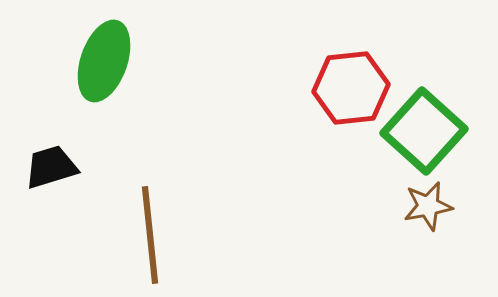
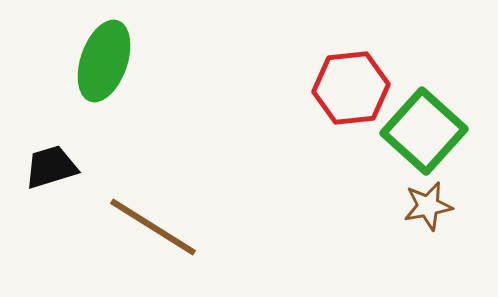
brown line: moved 3 px right, 8 px up; rotated 52 degrees counterclockwise
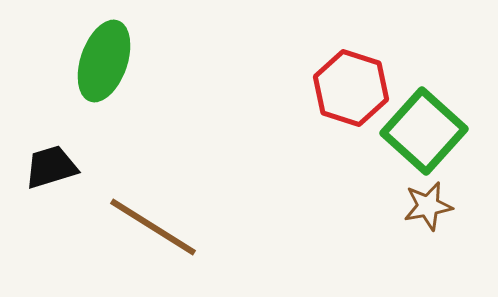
red hexagon: rotated 24 degrees clockwise
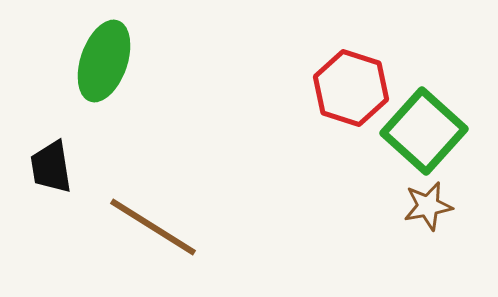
black trapezoid: rotated 82 degrees counterclockwise
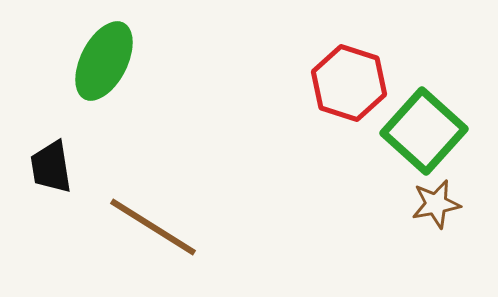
green ellipse: rotated 8 degrees clockwise
red hexagon: moved 2 px left, 5 px up
brown star: moved 8 px right, 2 px up
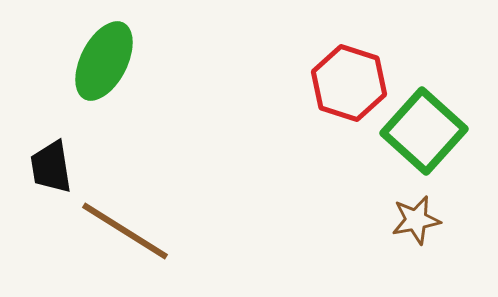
brown star: moved 20 px left, 16 px down
brown line: moved 28 px left, 4 px down
